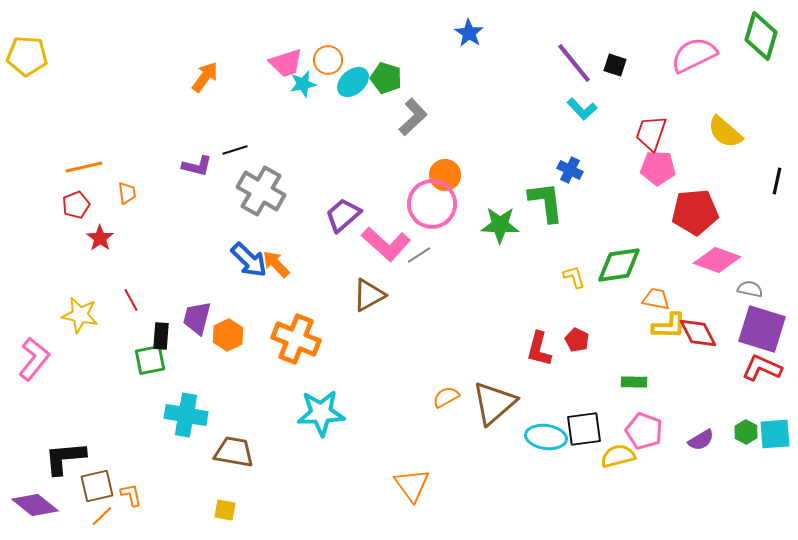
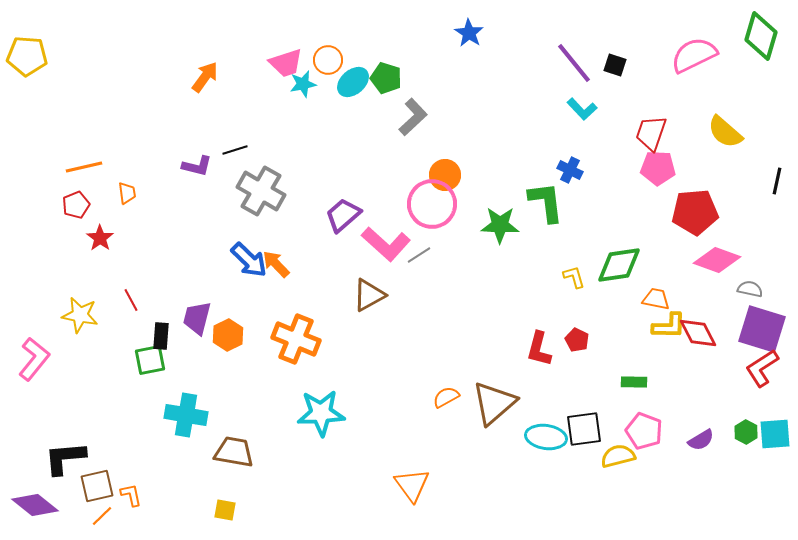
red L-shape at (762, 368): rotated 57 degrees counterclockwise
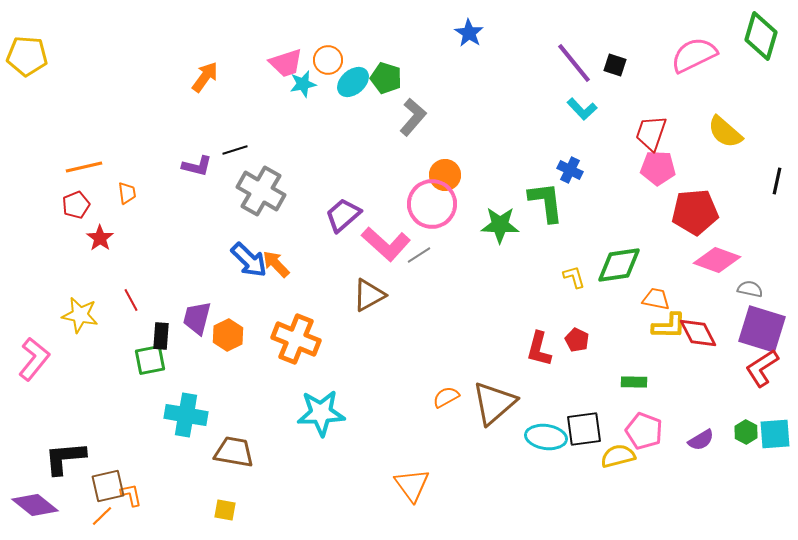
gray L-shape at (413, 117): rotated 6 degrees counterclockwise
brown square at (97, 486): moved 11 px right
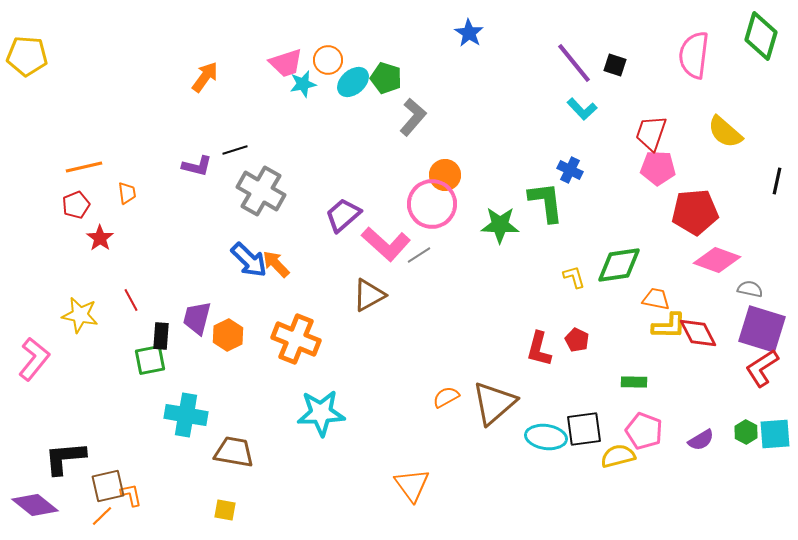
pink semicircle at (694, 55): rotated 57 degrees counterclockwise
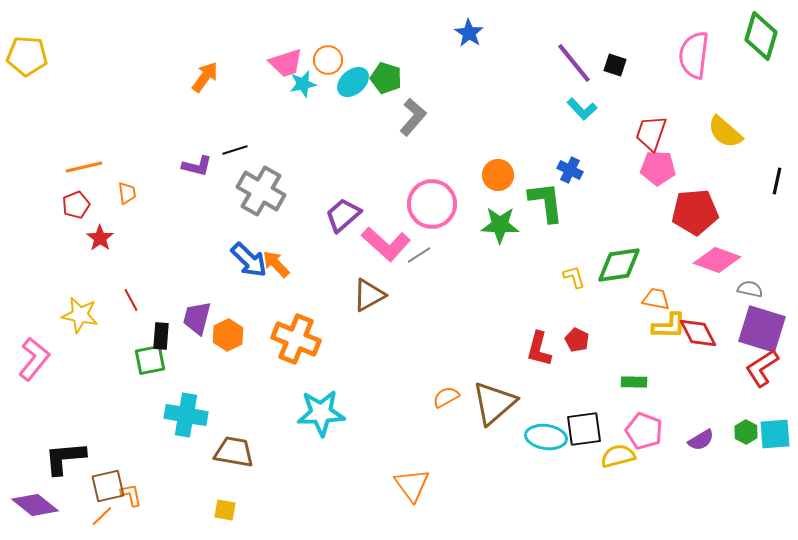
orange circle at (445, 175): moved 53 px right
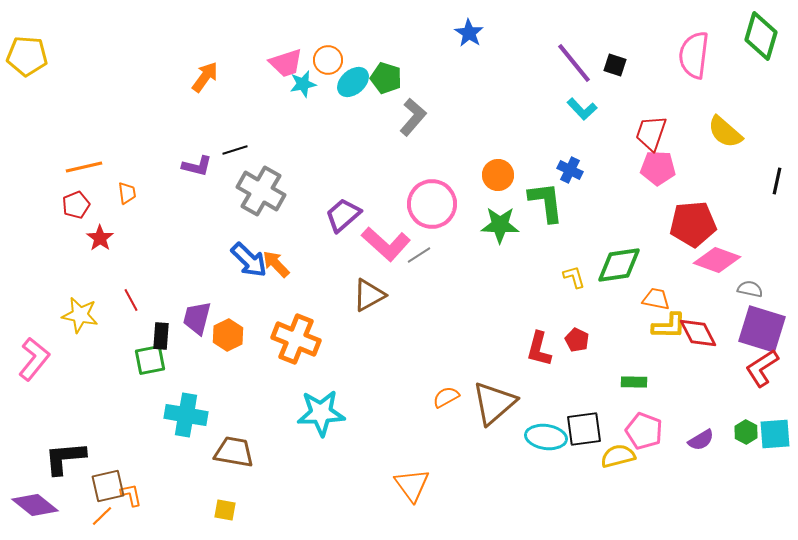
red pentagon at (695, 212): moved 2 px left, 12 px down
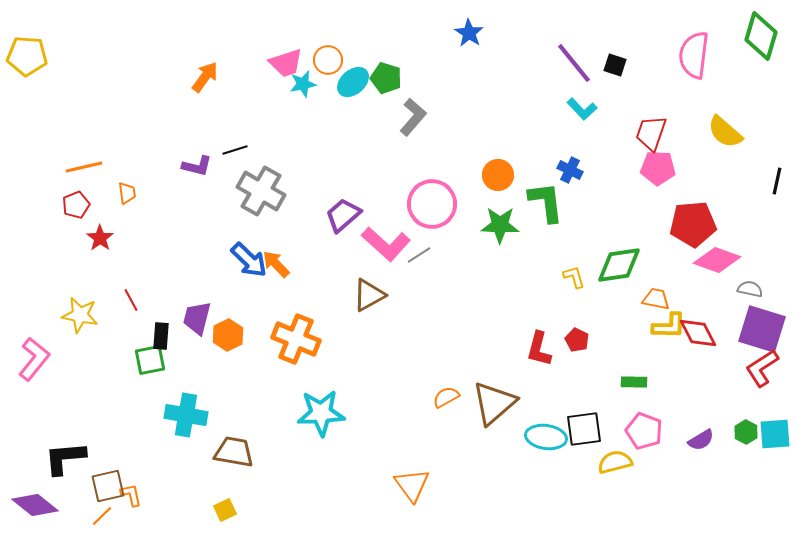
yellow semicircle at (618, 456): moved 3 px left, 6 px down
yellow square at (225, 510): rotated 35 degrees counterclockwise
